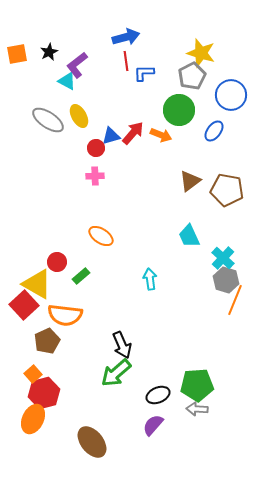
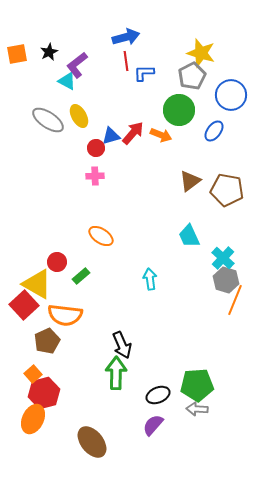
green arrow at (116, 373): rotated 132 degrees clockwise
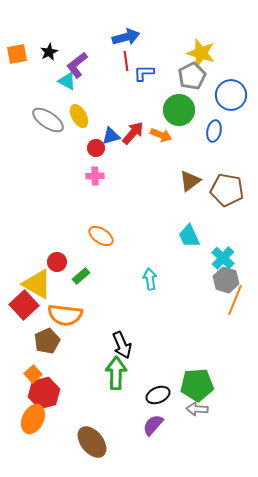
blue ellipse at (214, 131): rotated 25 degrees counterclockwise
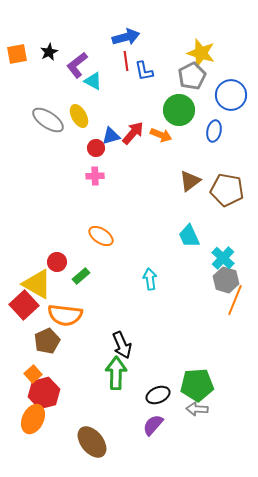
blue L-shape at (144, 73): moved 2 px up; rotated 100 degrees counterclockwise
cyan triangle at (67, 81): moved 26 px right
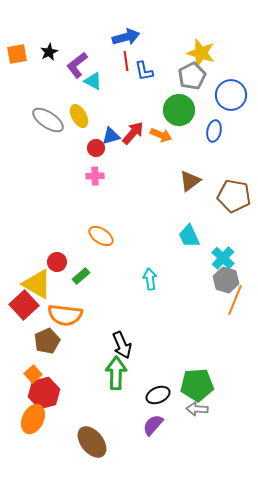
brown pentagon at (227, 190): moved 7 px right, 6 px down
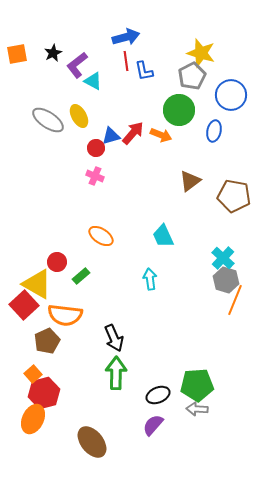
black star at (49, 52): moved 4 px right, 1 px down
pink cross at (95, 176): rotated 24 degrees clockwise
cyan trapezoid at (189, 236): moved 26 px left
black arrow at (122, 345): moved 8 px left, 7 px up
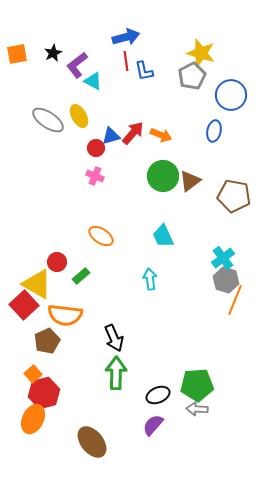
green circle at (179, 110): moved 16 px left, 66 px down
cyan cross at (223, 258): rotated 10 degrees clockwise
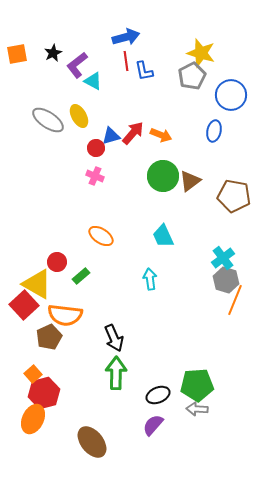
brown pentagon at (47, 341): moved 2 px right, 4 px up
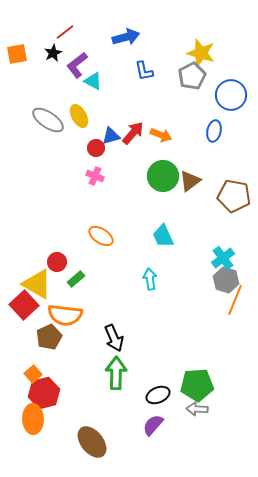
red line at (126, 61): moved 61 px left, 29 px up; rotated 60 degrees clockwise
green rectangle at (81, 276): moved 5 px left, 3 px down
orange ellipse at (33, 419): rotated 28 degrees counterclockwise
